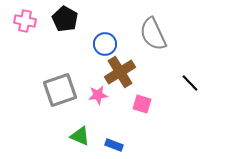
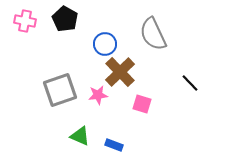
brown cross: rotated 12 degrees counterclockwise
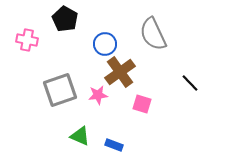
pink cross: moved 2 px right, 19 px down
brown cross: rotated 8 degrees clockwise
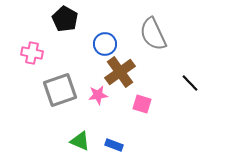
pink cross: moved 5 px right, 13 px down
green triangle: moved 5 px down
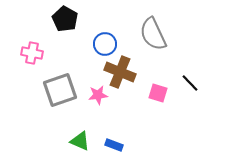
brown cross: rotated 32 degrees counterclockwise
pink square: moved 16 px right, 11 px up
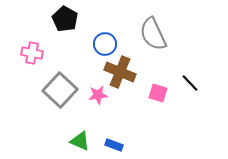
gray square: rotated 28 degrees counterclockwise
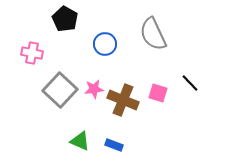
brown cross: moved 3 px right, 28 px down
pink star: moved 4 px left, 6 px up
